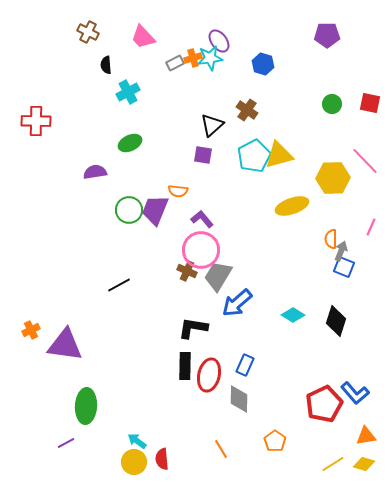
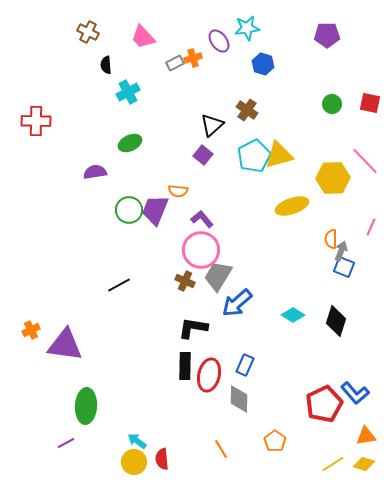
cyan star at (210, 58): moved 37 px right, 30 px up
purple square at (203, 155): rotated 30 degrees clockwise
brown cross at (187, 271): moved 2 px left, 10 px down
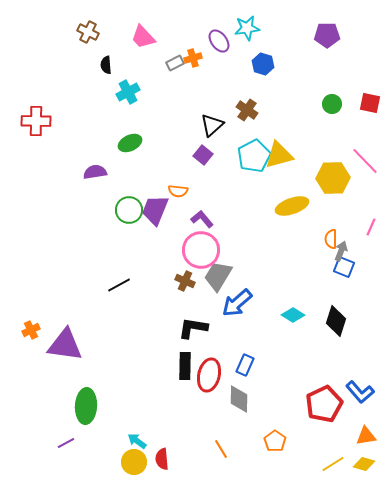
blue L-shape at (355, 393): moved 5 px right, 1 px up
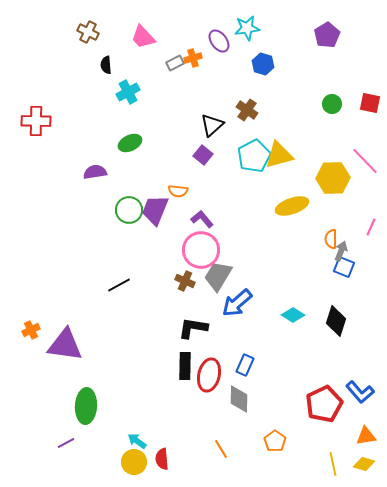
purple pentagon at (327, 35): rotated 30 degrees counterclockwise
yellow line at (333, 464): rotated 70 degrees counterclockwise
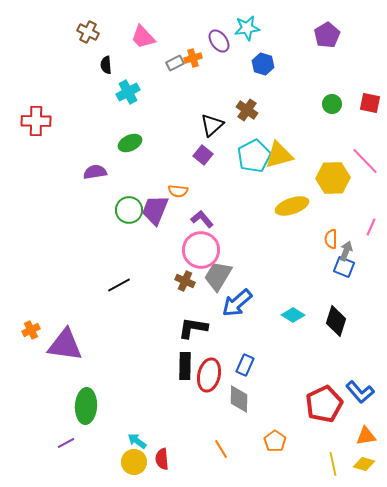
gray arrow at (341, 251): moved 5 px right
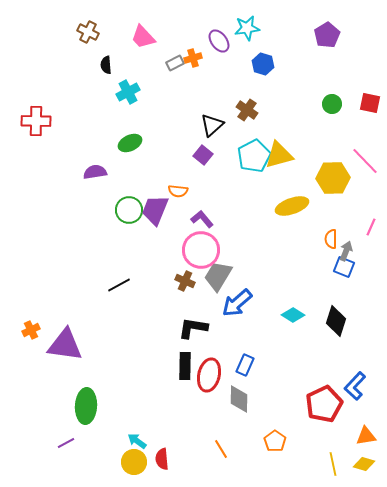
blue L-shape at (360, 392): moved 5 px left, 6 px up; rotated 84 degrees clockwise
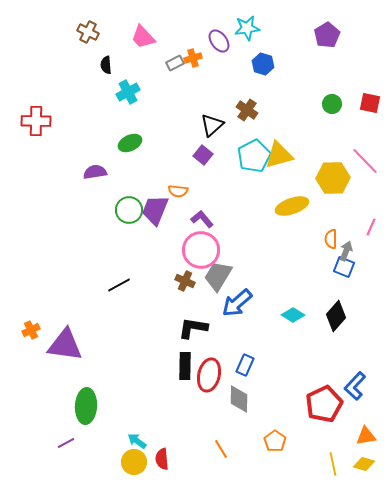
black diamond at (336, 321): moved 5 px up; rotated 24 degrees clockwise
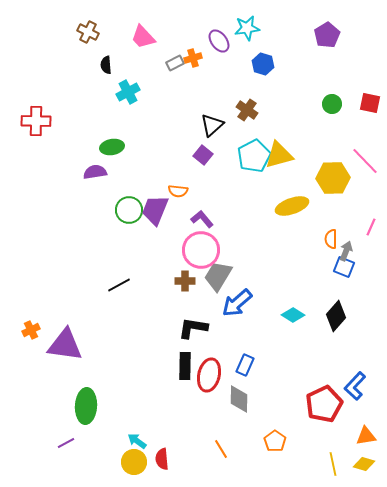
green ellipse at (130, 143): moved 18 px left, 4 px down; rotated 15 degrees clockwise
brown cross at (185, 281): rotated 24 degrees counterclockwise
